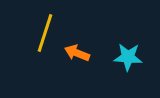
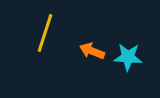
orange arrow: moved 15 px right, 2 px up
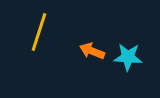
yellow line: moved 6 px left, 1 px up
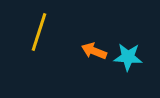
orange arrow: moved 2 px right
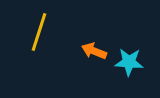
cyan star: moved 1 px right, 5 px down
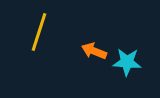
cyan star: moved 2 px left
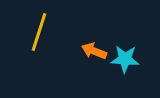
cyan star: moved 2 px left, 3 px up
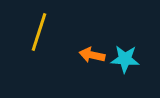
orange arrow: moved 2 px left, 4 px down; rotated 10 degrees counterclockwise
